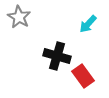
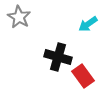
cyan arrow: rotated 12 degrees clockwise
black cross: moved 1 px right, 1 px down
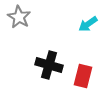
black cross: moved 9 px left, 8 px down
red rectangle: rotated 50 degrees clockwise
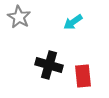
cyan arrow: moved 15 px left, 2 px up
red rectangle: rotated 20 degrees counterclockwise
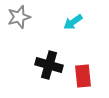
gray star: rotated 25 degrees clockwise
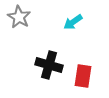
gray star: rotated 25 degrees counterclockwise
red rectangle: rotated 15 degrees clockwise
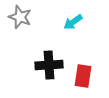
gray star: moved 1 px right; rotated 10 degrees counterclockwise
black cross: rotated 20 degrees counterclockwise
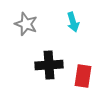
gray star: moved 6 px right, 7 px down
cyan arrow: rotated 72 degrees counterclockwise
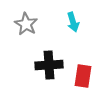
gray star: rotated 10 degrees clockwise
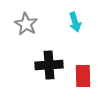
cyan arrow: moved 2 px right
red rectangle: rotated 10 degrees counterclockwise
